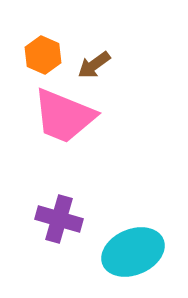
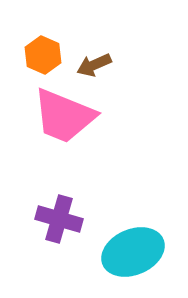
brown arrow: rotated 12 degrees clockwise
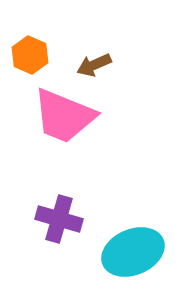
orange hexagon: moved 13 px left
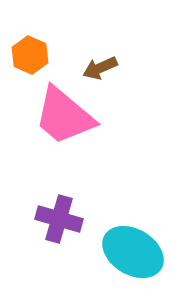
brown arrow: moved 6 px right, 3 px down
pink trapezoid: rotated 18 degrees clockwise
cyan ellipse: rotated 54 degrees clockwise
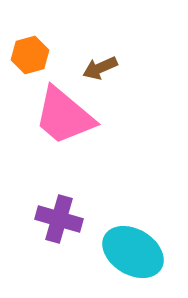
orange hexagon: rotated 21 degrees clockwise
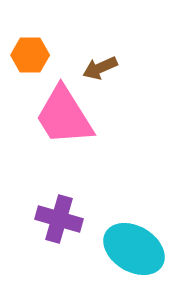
orange hexagon: rotated 15 degrees clockwise
pink trapezoid: rotated 18 degrees clockwise
cyan ellipse: moved 1 px right, 3 px up
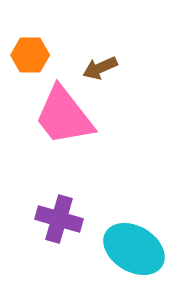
pink trapezoid: rotated 6 degrees counterclockwise
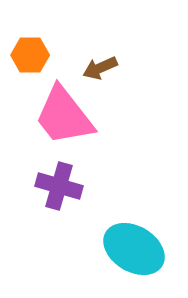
purple cross: moved 33 px up
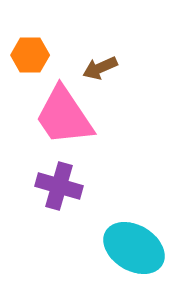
pink trapezoid: rotated 4 degrees clockwise
cyan ellipse: moved 1 px up
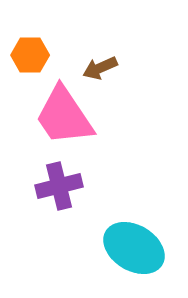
purple cross: rotated 30 degrees counterclockwise
